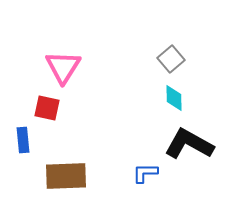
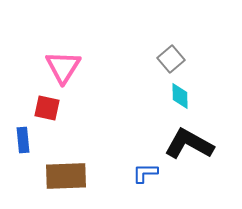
cyan diamond: moved 6 px right, 2 px up
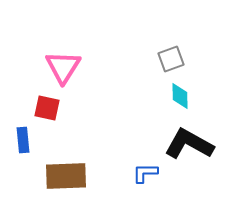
gray square: rotated 20 degrees clockwise
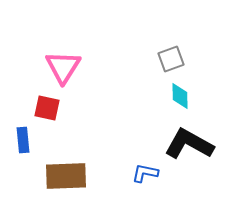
blue L-shape: rotated 12 degrees clockwise
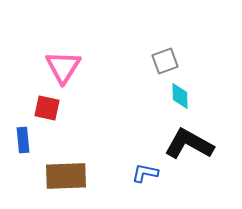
gray square: moved 6 px left, 2 px down
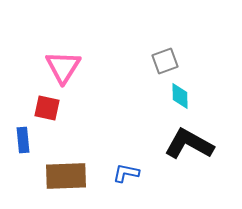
blue L-shape: moved 19 px left
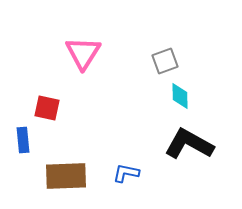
pink triangle: moved 20 px right, 14 px up
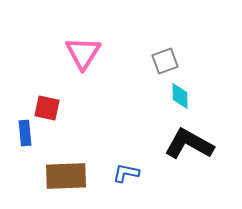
blue rectangle: moved 2 px right, 7 px up
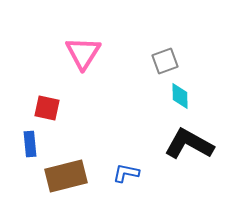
blue rectangle: moved 5 px right, 11 px down
brown rectangle: rotated 12 degrees counterclockwise
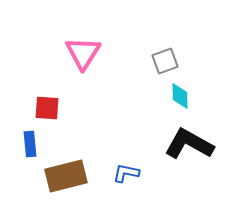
red square: rotated 8 degrees counterclockwise
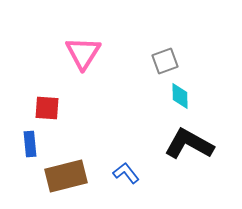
blue L-shape: rotated 40 degrees clockwise
